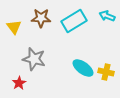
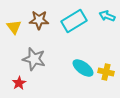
brown star: moved 2 px left, 2 px down
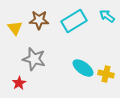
cyan arrow: rotated 14 degrees clockwise
yellow triangle: moved 1 px right, 1 px down
yellow cross: moved 2 px down
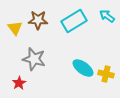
brown star: moved 1 px left
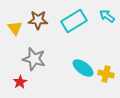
red star: moved 1 px right, 1 px up
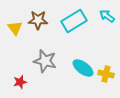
gray star: moved 11 px right, 2 px down
red star: rotated 16 degrees clockwise
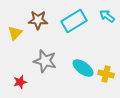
yellow triangle: moved 5 px down; rotated 21 degrees clockwise
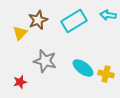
cyan arrow: moved 1 px right, 1 px up; rotated 28 degrees counterclockwise
brown star: rotated 24 degrees counterclockwise
yellow triangle: moved 5 px right
